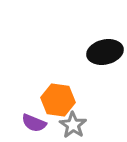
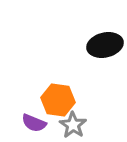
black ellipse: moved 7 px up
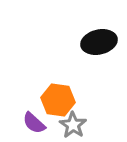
black ellipse: moved 6 px left, 3 px up
purple semicircle: rotated 20 degrees clockwise
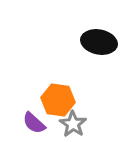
black ellipse: rotated 24 degrees clockwise
gray star: moved 1 px up
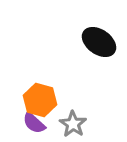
black ellipse: rotated 24 degrees clockwise
orange hexagon: moved 18 px left; rotated 8 degrees clockwise
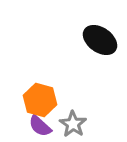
black ellipse: moved 1 px right, 2 px up
purple semicircle: moved 6 px right, 3 px down
